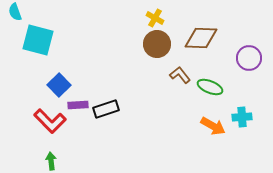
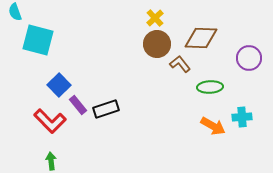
yellow cross: rotated 18 degrees clockwise
brown L-shape: moved 11 px up
green ellipse: rotated 25 degrees counterclockwise
purple rectangle: rotated 54 degrees clockwise
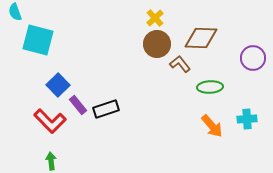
purple circle: moved 4 px right
blue square: moved 1 px left
cyan cross: moved 5 px right, 2 px down
orange arrow: moved 1 px left; rotated 20 degrees clockwise
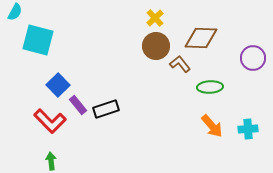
cyan semicircle: rotated 132 degrees counterclockwise
brown circle: moved 1 px left, 2 px down
cyan cross: moved 1 px right, 10 px down
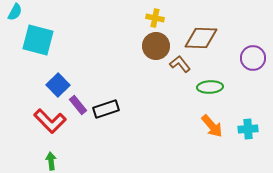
yellow cross: rotated 36 degrees counterclockwise
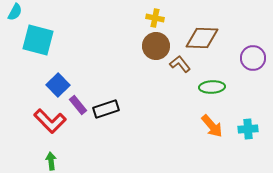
brown diamond: moved 1 px right
green ellipse: moved 2 px right
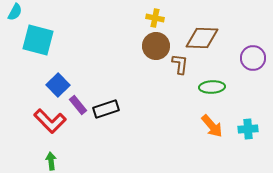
brown L-shape: rotated 45 degrees clockwise
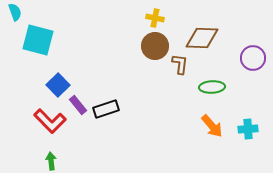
cyan semicircle: rotated 48 degrees counterclockwise
brown circle: moved 1 px left
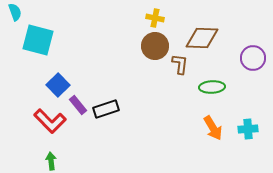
orange arrow: moved 1 px right, 2 px down; rotated 10 degrees clockwise
